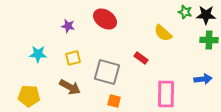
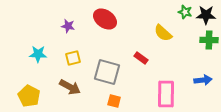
blue arrow: moved 1 px down
yellow pentagon: rotated 25 degrees clockwise
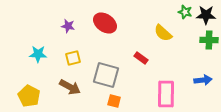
red ellipse: moved 4 px down
gray square: moved 1 px left, 3 px down
